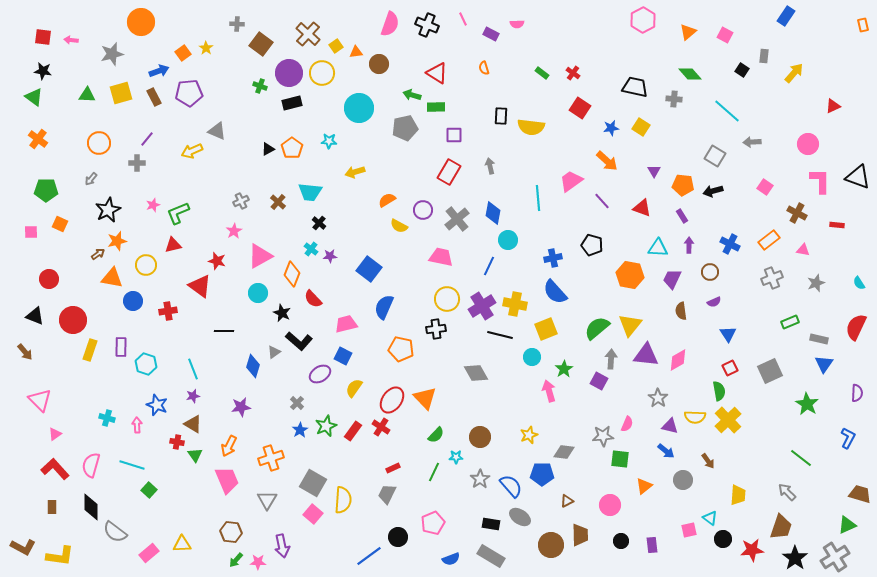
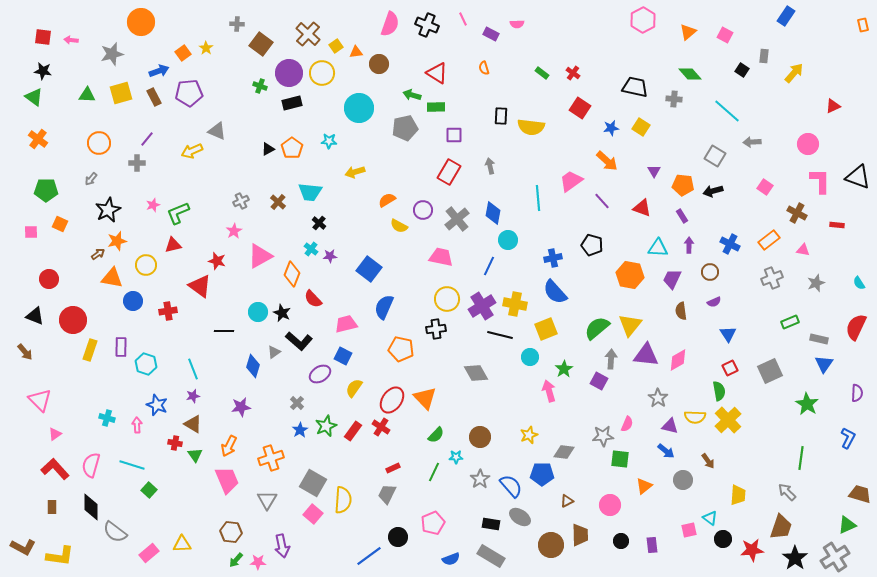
cyan circle at (258, 293): moved 19 px down
cyan circle at (532, 357): moved 2 px left
red cross at (177, 442): moved 2 px left, 1 px down
green line at (801, 458): rotated 60 degrees clockwise
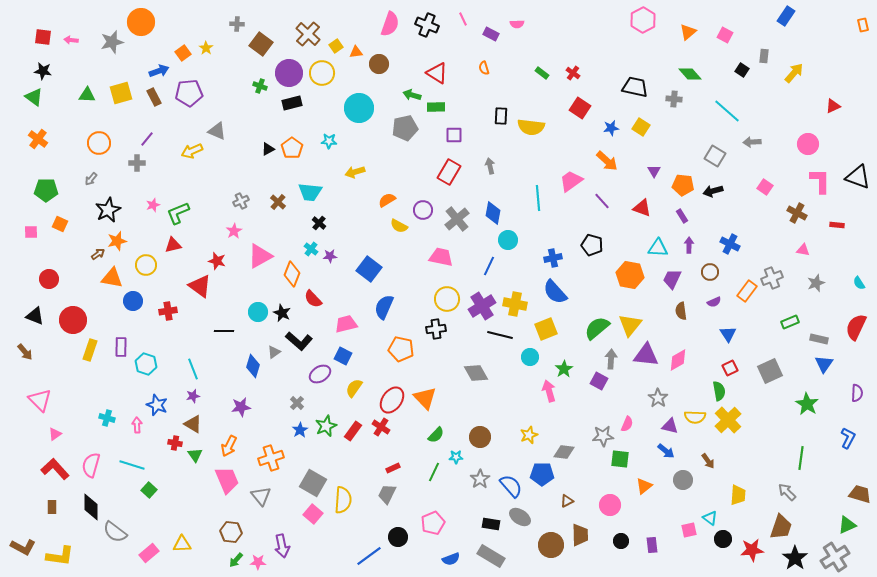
gray star at (112, 54): moved 12 px up
orange rectangle at (769, 240): moved 22 px left, 51 px down; rotated 15 degrees counterclockwise
gray triangle at (267, 500): moved 6 px left, 4 px up; rotated 10 degrees counterclockwise
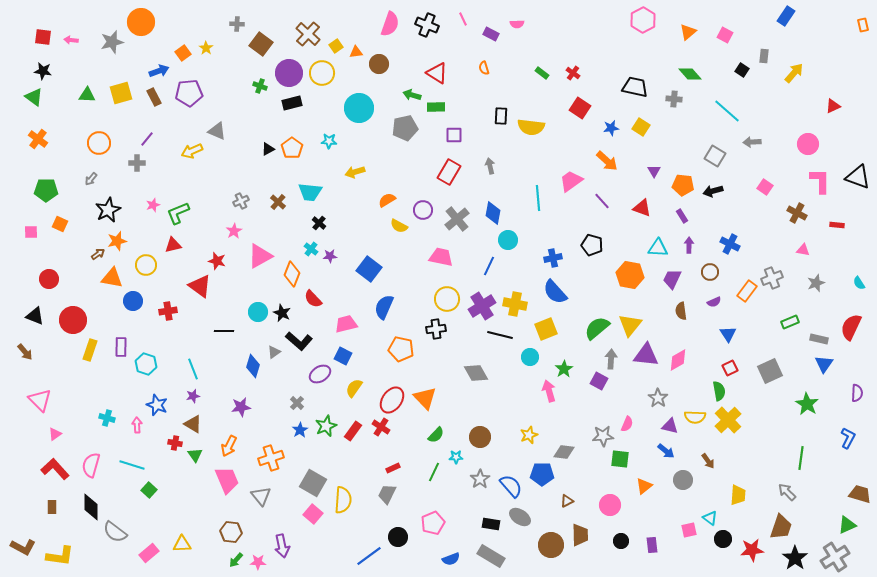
red semicircle at (856, 327): moved 5 px left
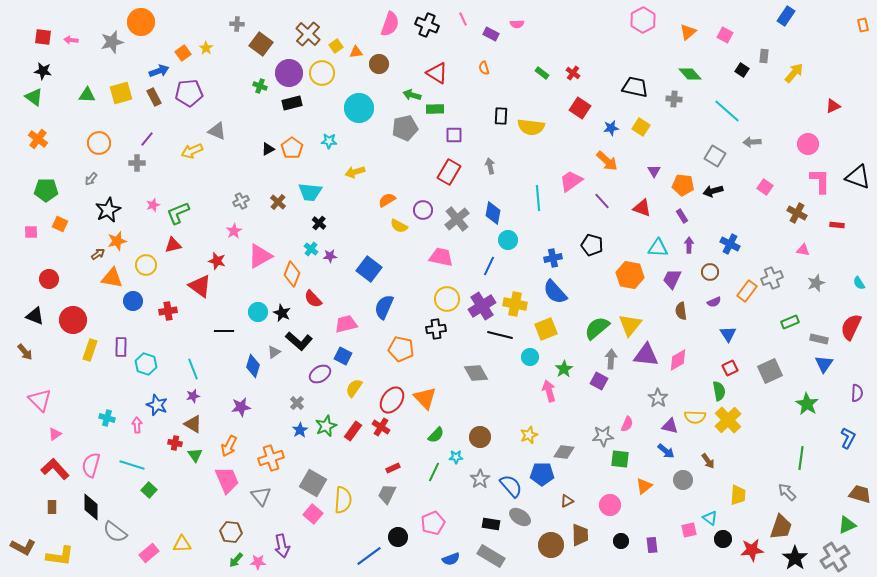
green rectangle at (436, 107): moved 1 px left, 2 px down
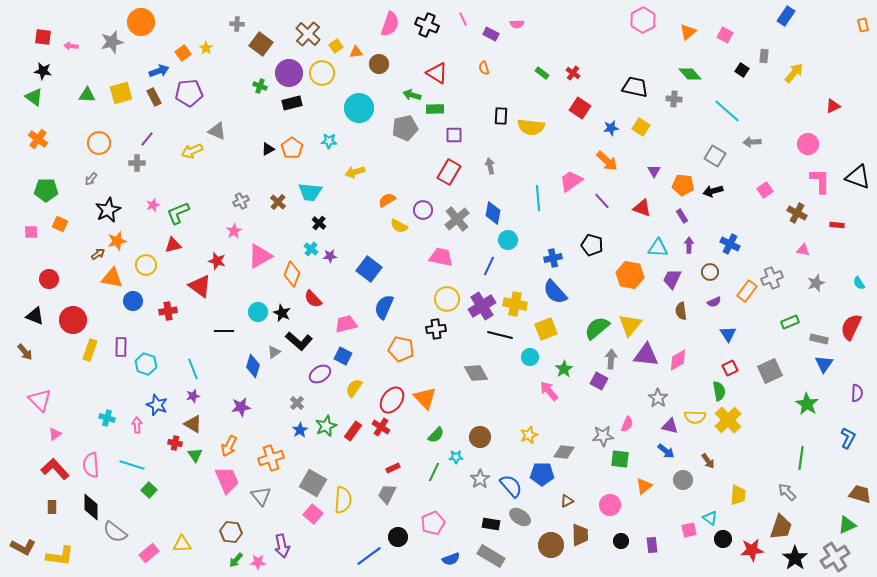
pink arrow at (71, 40): moved 6 px down
pink square at (765, 187): moved 3 px down; rotated 21 degrees clockwise
pink arrow at (549, 391): rotated 25 degrees counterclockwise
pink semicircle at (91, 465): rotated 20 degrees counterclockwise
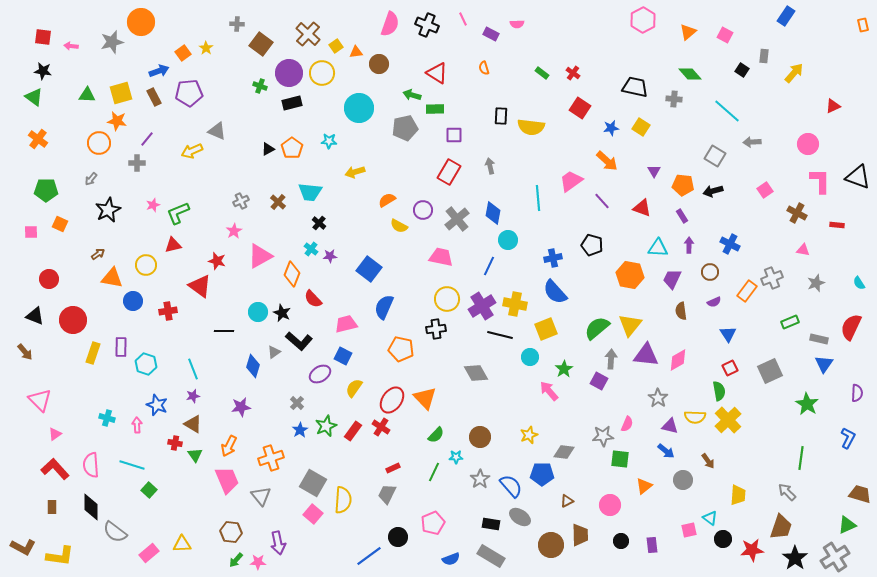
orange star at (117, 241): moved 120 px up; rotated 24 degrees clockwise
yellow rectangle at (90, 350): moved 3 px right, 3 px down
purple arrow at (282, 546): moved 4 px left, 3 px up
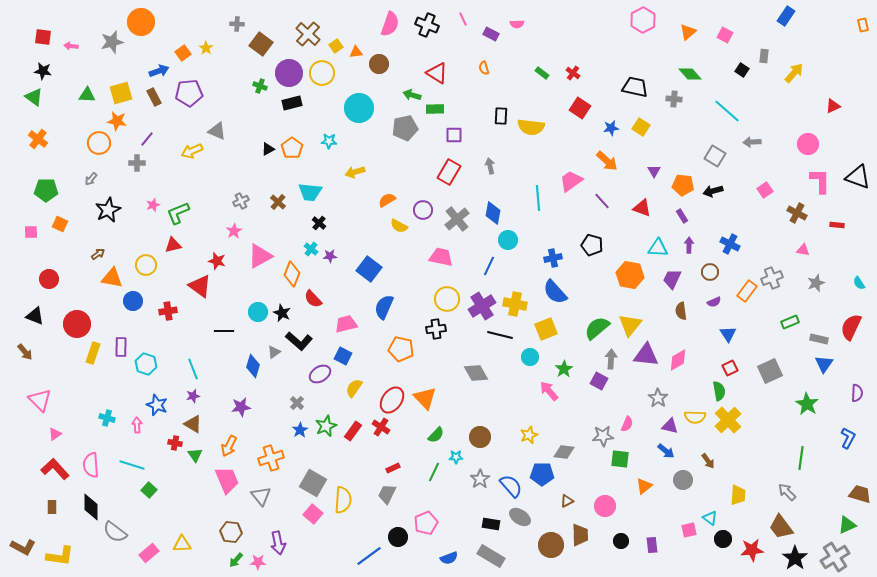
red circle at (73, 320): moved 4 px right, 4 px down
pink circle at (610, 505): moved 5 px left, 1 px down
pink pentagon at (433, 523): moved 7 px left
brown trapezoid at (781, 527): rotated 124 degrees clockwise
blue semicircle at (451, 559): moved 2 px left, 1 px up
